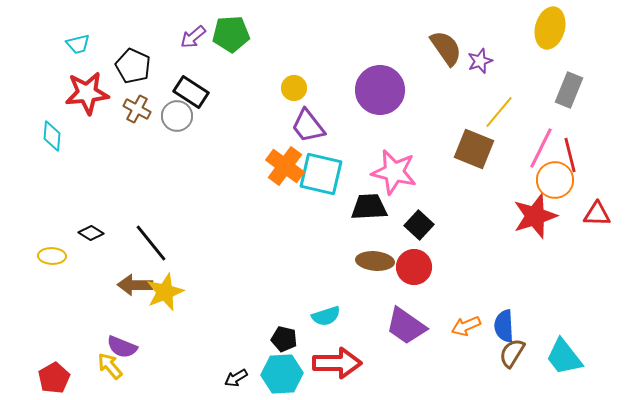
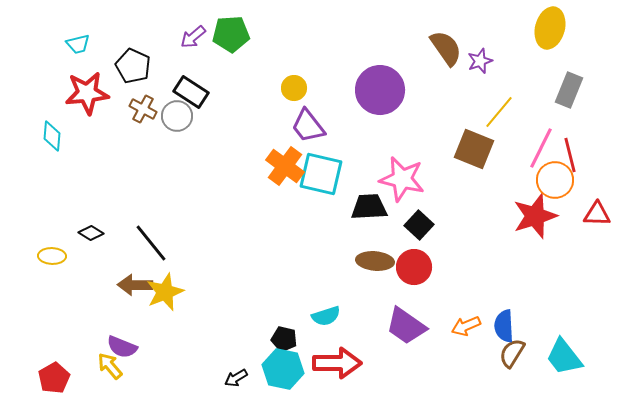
brown cross at (137, 109): moved 6 px right
pink star at (394, 172): moved 8 px right, 7 px down
cyan hexagon at (282, 374): moved 1 px right, 5 px up; rotated 15 degrees clockwise
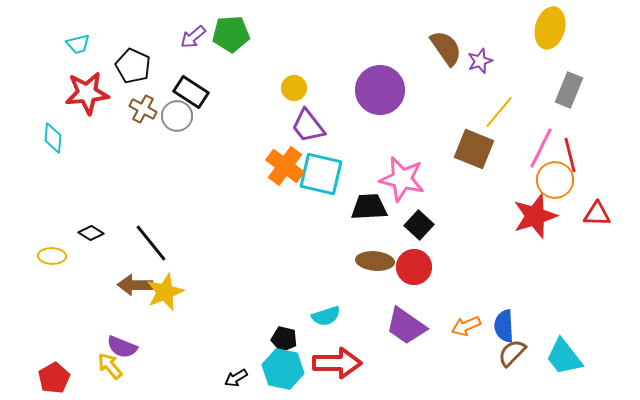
cyan diamond at (52, 136): moved 1 px right, 2 px down
brown semicircle at (512, 353): rotated 12 degrees clockwise
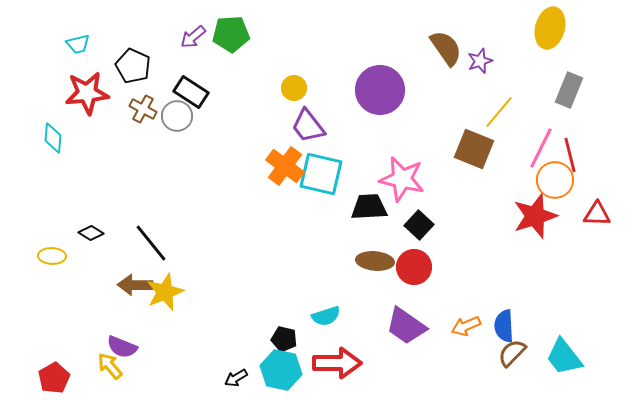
cyan hexagon at (283, 369): moved 2 px left, 1 px down
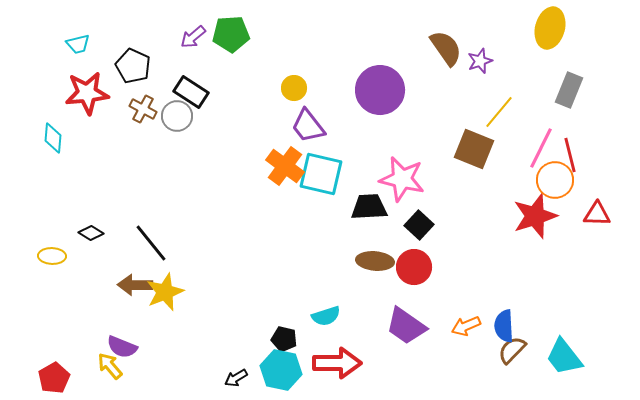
brown semicircle at (512, 353): moved 3 px up
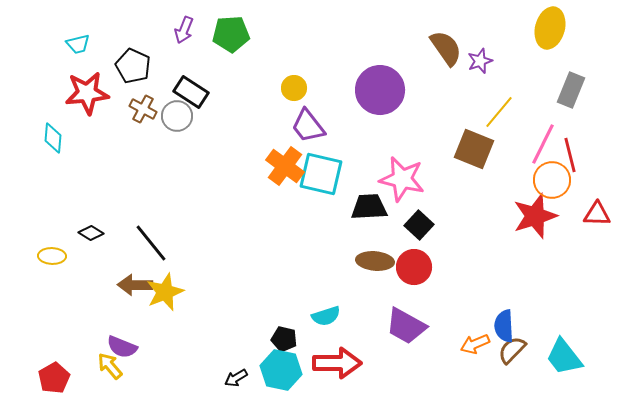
purple arrow at (193, 37): moved 9 px left, 7 px up; rotated 28 degrees counterclockwise
gray rectangle at (569, 90): moved 2 px right
pink line at (541, 148): moved 2 px right, 4 px up
orange circle at (555, 180): moved 3 px left
purple trapezoid at (406, 326): rotated 6 degrees counterclockwise
orange arrow at (466, 326): moved 9 px right, 18 px down
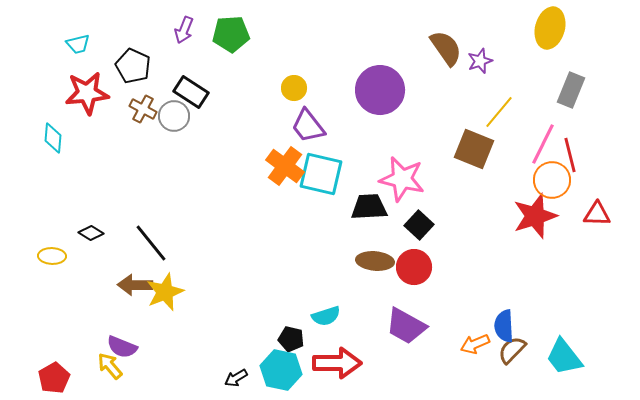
gray circle at (177, 116): moved 3 px left
black pentagon at (284, 339): moved 7 px right
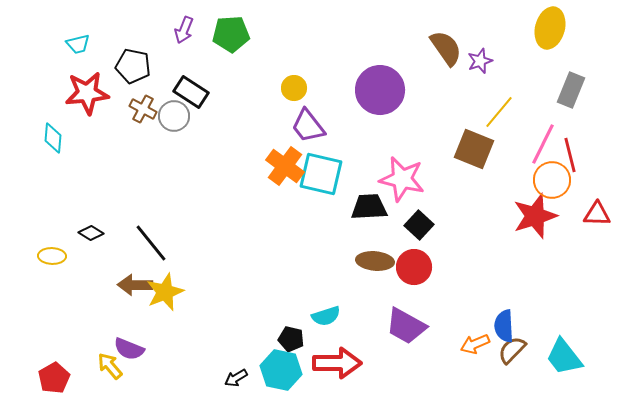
black pentagon at (133, 66): rotated 12 degrees counterclockwise
purple semicircle at (122, 347): moved 7 px right, 2 px down
